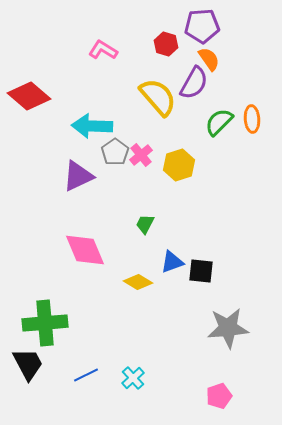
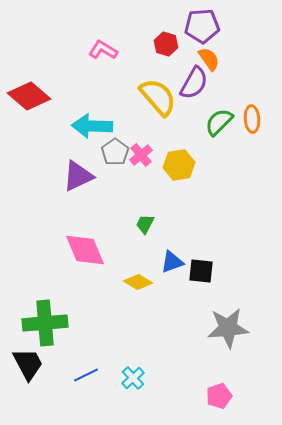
yellow hexagon: rotated 8 degrees clockwise
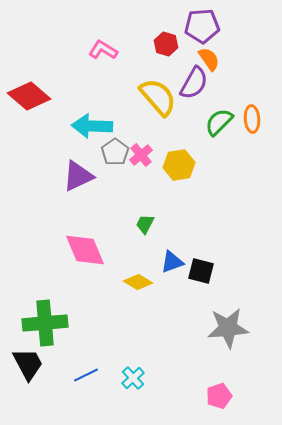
black square: rotated 8 degrees clockwise
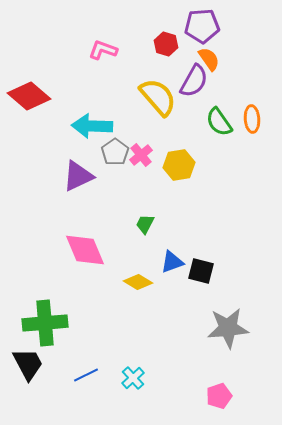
pink L-shape: rotated 12 degrees counterclockwise
purple semicircle: moved 2 px up
green semicircle: rotated 80 degrees counterclockwise
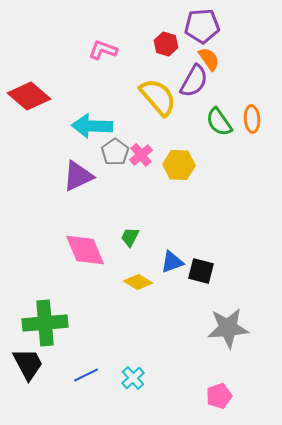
yellow hexagon: rotated 12 degrees clockwise
green trapezoid: moved 15 px left, 13 px down
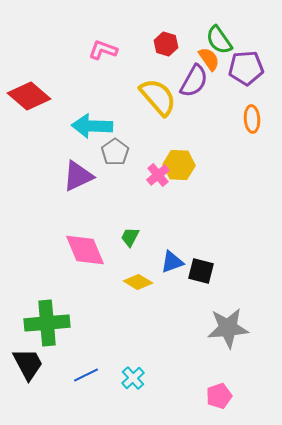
purple pentagon: moved 44 px right, 42 px down
green semicircle: moved 82 px up
pink cross: moved 17 px right, 20 px down
green cross: moved 2 px right
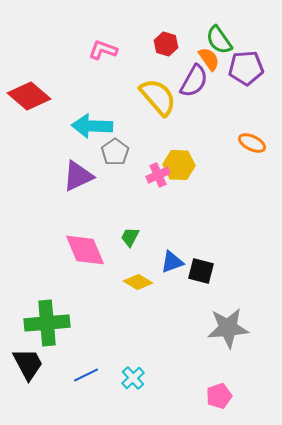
orange ellipse: moved 24 px down; rotated 60 degrees counterclockwise
pink cross: rotated 15 degrees clockwise
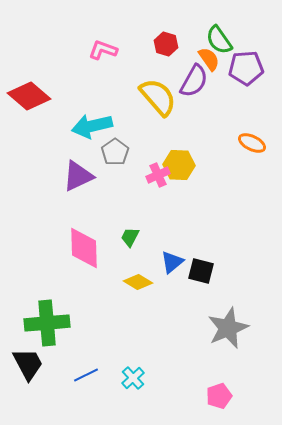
cyan arrow: rotated 15 degrees counterclockwise
pink diamond: moved 1 px left, 2 px up; rotated 21 degrees clockwise
blue triangle: rotated 20 degrees counterclockwise
gray star: rotated 18 degrees counterclockwise
